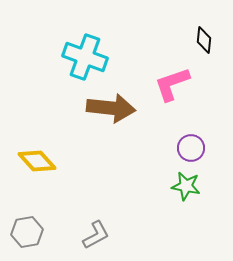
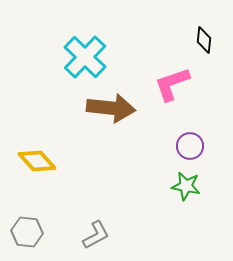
cyan cross: rotated 24 degrees clockwise
purple circle: moved 1 px left, 2 px up
gray hexagon: rotated 16 degrees clockwise
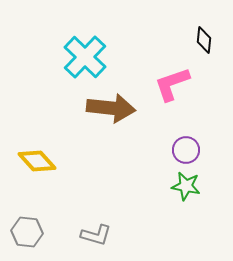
purple circle: moved 4 px left, 4 px down
gray L-shape: rotated 44 degrees clockwise
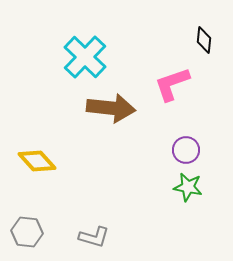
green star: moved 2 px right, 1 px down
gray L-shape: moved 2 px left, 2 px down
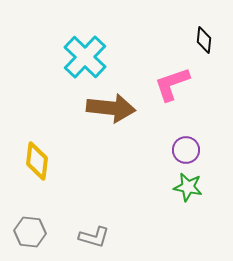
yellow diamond: rotated 48 degrees clockwise
gray hexagon: moved 3 px right
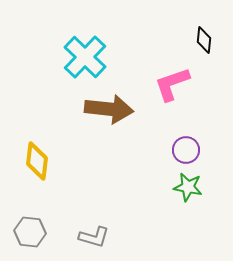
brown arrow: moved 2 px left, 1 px down
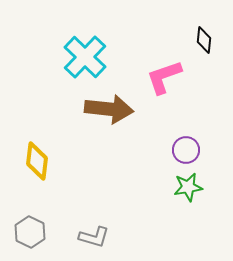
pink L-shape: moved 8 px left, 7 px up
green star: rotated 20 degrees counterclockwise
gray hexagon: rotated 20 degrees clockwise
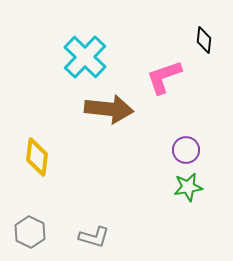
yellow diamond: moved 4 px up
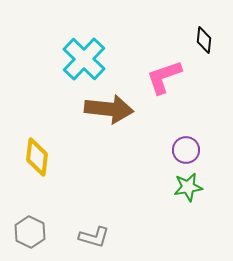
cyan cross: moved 1 px left, 2 px down
